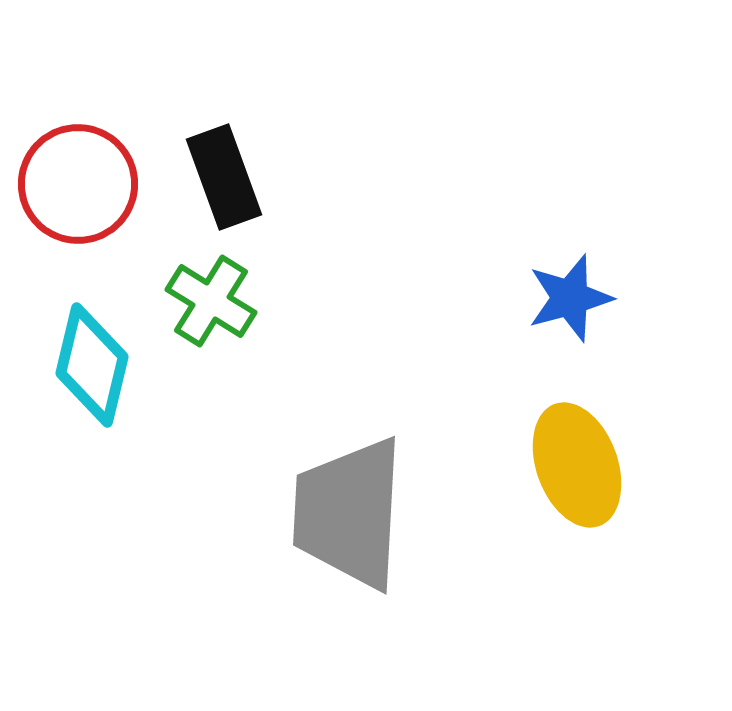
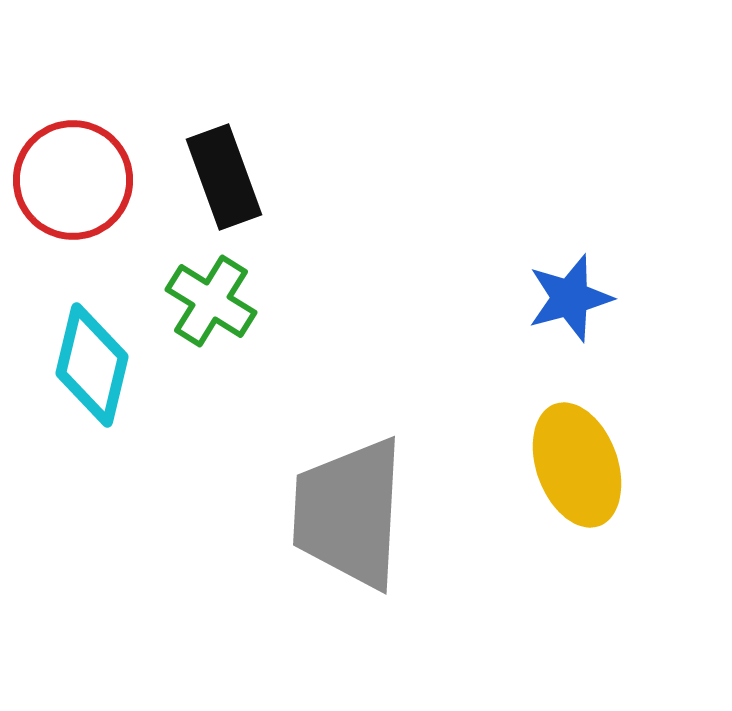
red circle: moved 5 px left, 4 px up
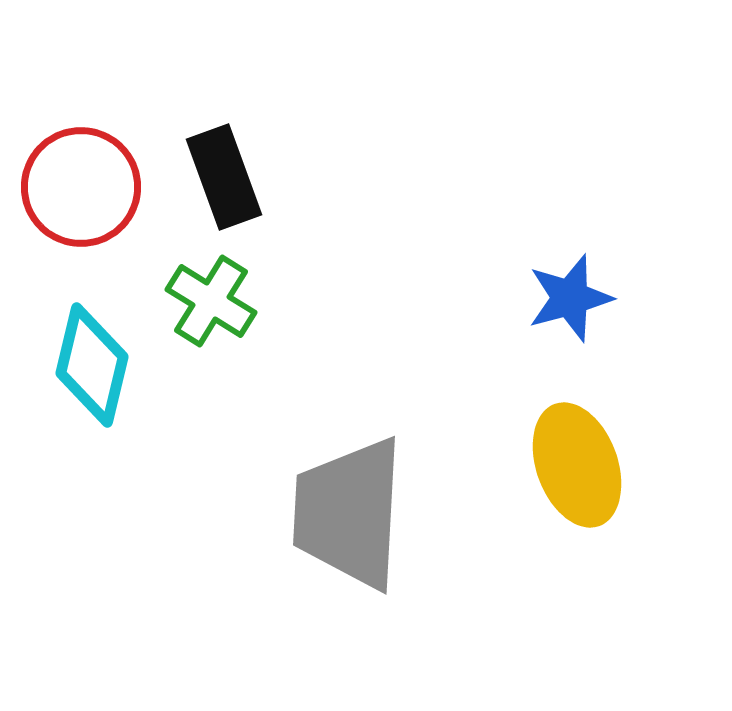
red circle: moved 8 px right, 7 px down
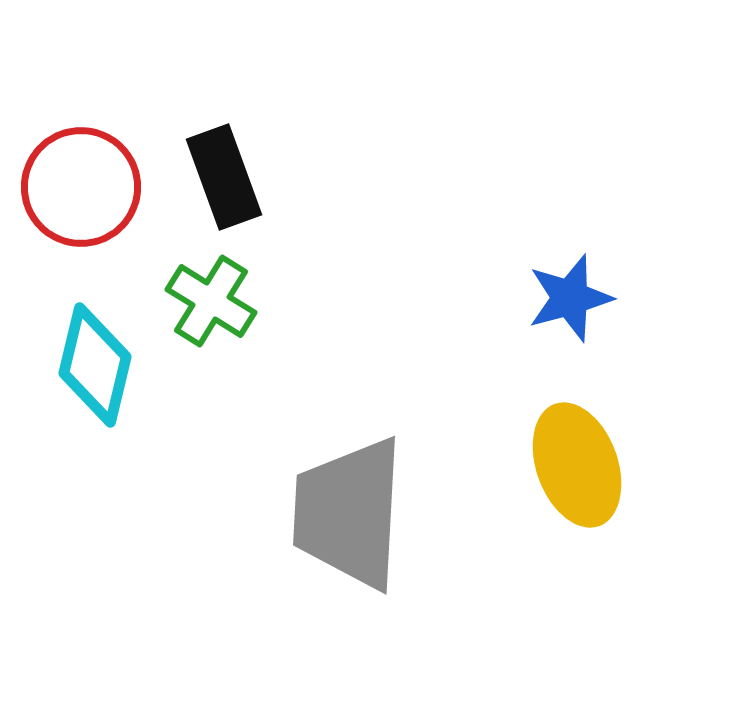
cyan diamond: moved 3 px right
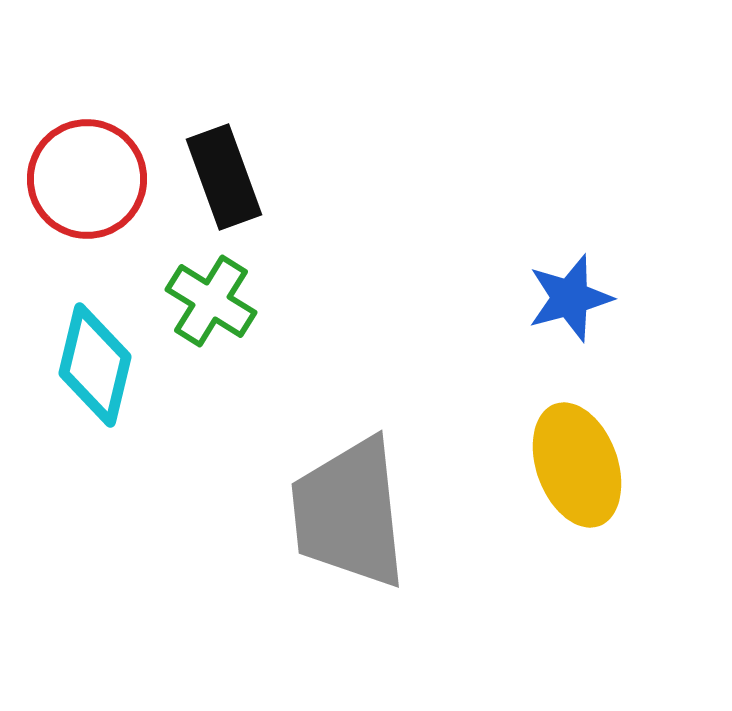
red circle: moved 6 px right, 8 px up
gray trapezoid: rotated 9 degrees counterclockwise
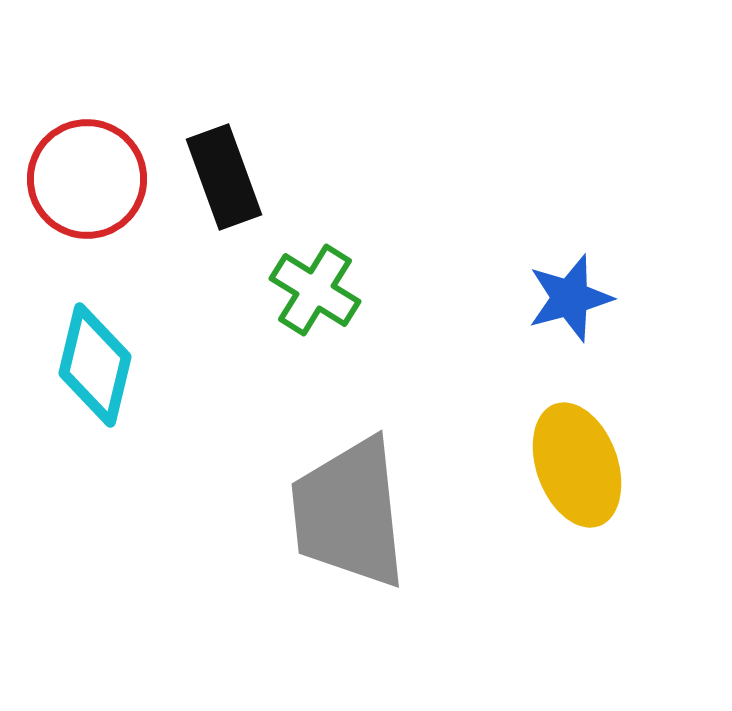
green cross: moved 104 px right, 11 px up
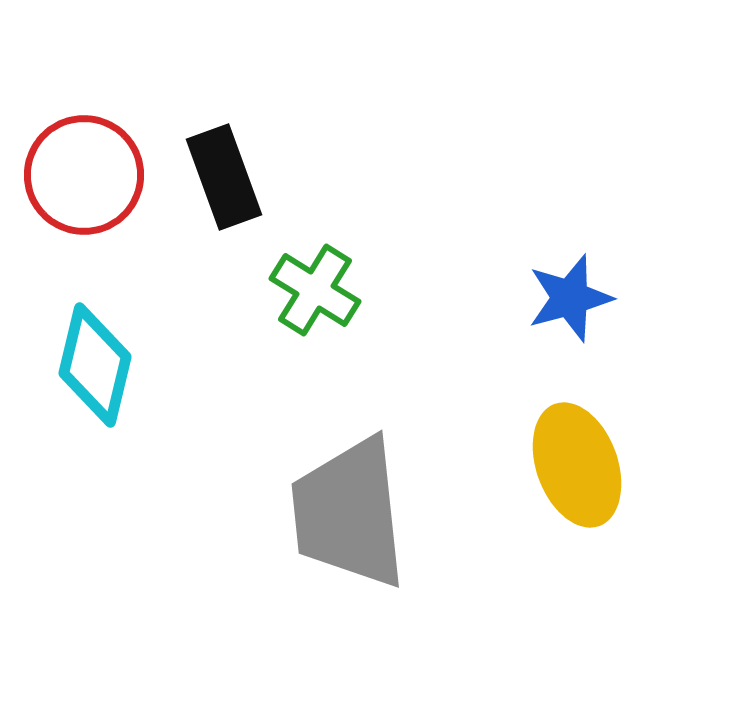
red circle: moved 3 px left, 4 px up
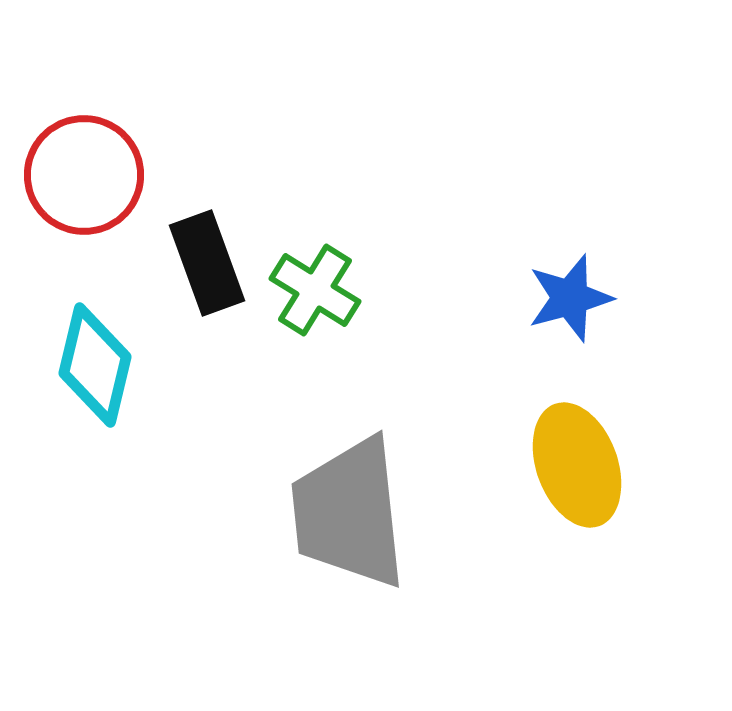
black rectangle: moved 17 px left, 86 px down
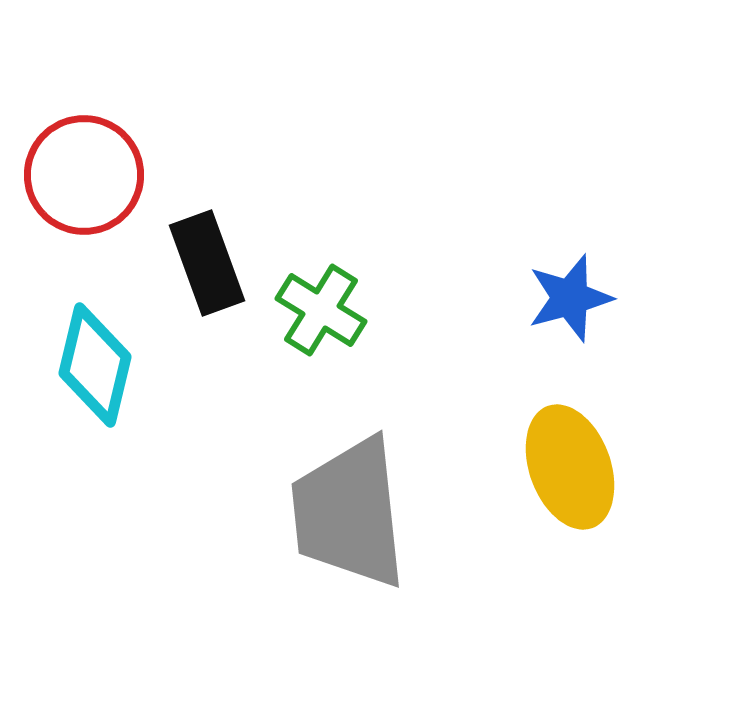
green cross: moved 6 px right, 20 px down
yellow ellipse: moved 7 px left, 2 px down
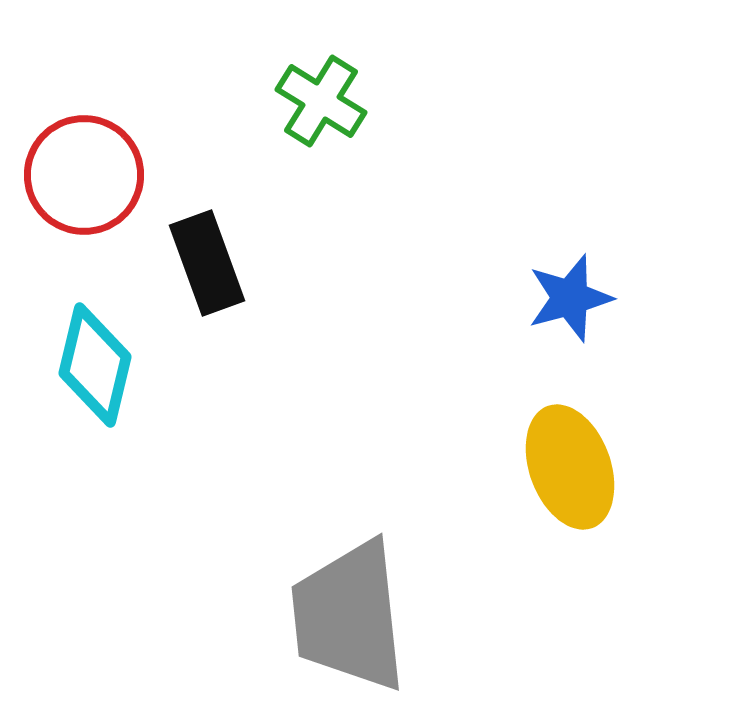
green cross: moved 209 px up
gray trapezoid: moved 103 px down
